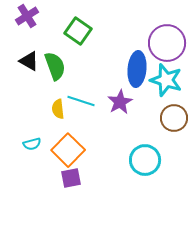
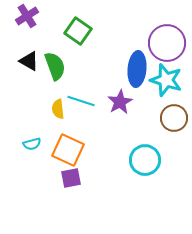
orange square: rotated 20 degrees counterclockwise
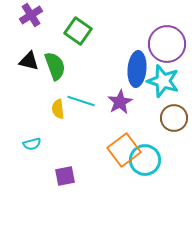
purple cross: moved 4 px right, 1 px up
purple circle: moved 1 px down
black triangle: rotated 15 degrees counterclockwise
cyan star: moved 3 px left, 1 px down
orange square: moved 56 px right; rotated 28 degrees clockwise
purple square: moved 6 px left, 2 px up
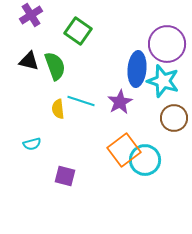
purple square: rotated 25 degrees clockwise
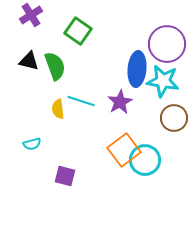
cyan star: rotated 8 degrees counterclockwise
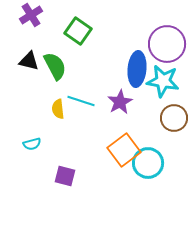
green semicircle: rotated 8 degrees counterclockwise
cyan circle: moved 3 px right, 3 px down
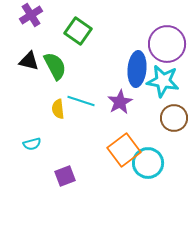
purple square: rotated 35 degrees counterclockwise
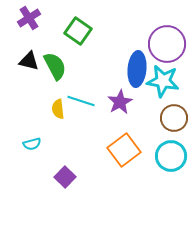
purple cross: moved 2 px left, 3 px down
cyan circle: moved 23 px right, 7 px up
purple square: moved 1 px down; rotated 25 degrees counterclockwise
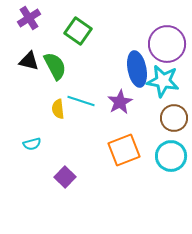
blue ellipse: rotated 16 degrees counterclockwise
orange square: rotated 16 degrees clockwise
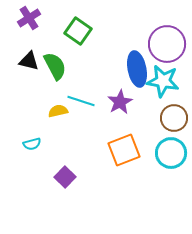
yellow semicircle: moved 2 px down; rotated 84 degrees clockwise
cyan circle: moved 3 px up
